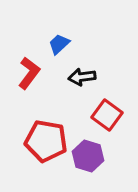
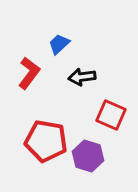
red square: moved 4 px right; rotated 12 degrees counterclockwise
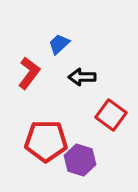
black arrow: rotated 8 degrees clockwise
red square: rotated 12 degrees clockwise
red pentagon: rotated 9 degrees counterclockwise
purple hexagon: moved 8 px left, 4 px down
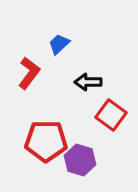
black arrow: moved 6 px right, 5 px down
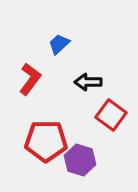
red L-shape: moved 1 px right, 6 px down
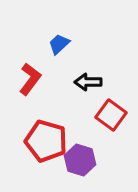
red pentagon: rotated 15 degrees clockwise
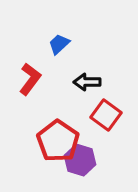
black arrow: moved 1 px left
red square: moved 5 px left
red pentagon: moved 12 px right; rotated 18 degrees clockwise
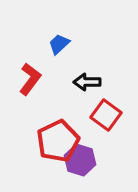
red pentagon: rotated 12 degrees clockwise
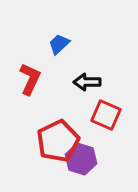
red L-shape: rotated 12 degrees counterclockwise
red square: rotated 12 degrees counterclockwise
purple hexagon: moved 1 px right, 1 px up
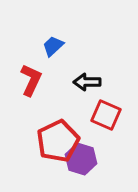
blue trapezoid: moved 6 px left, 2 px down
red L-shape: moved 1 px right, 1 px down
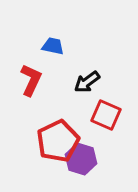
blue trapezoid: rotated 55 degrees clockwise
black arrow: rotated 36 degrees counterclockwise
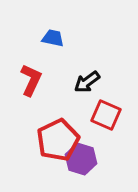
blue trapezoid: moved 8 px up
red pentagon: moved 1 px up
